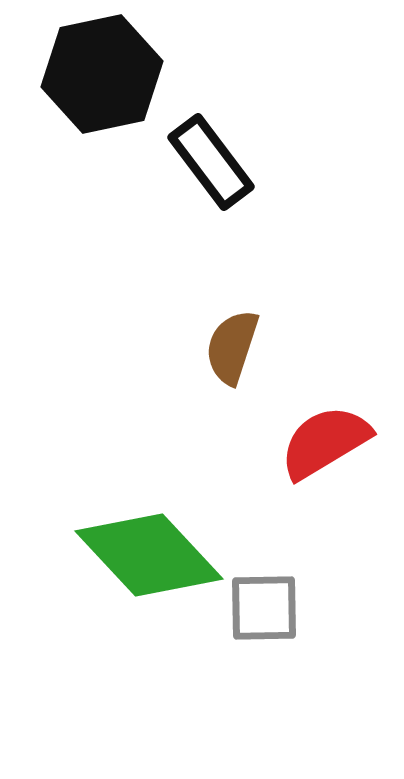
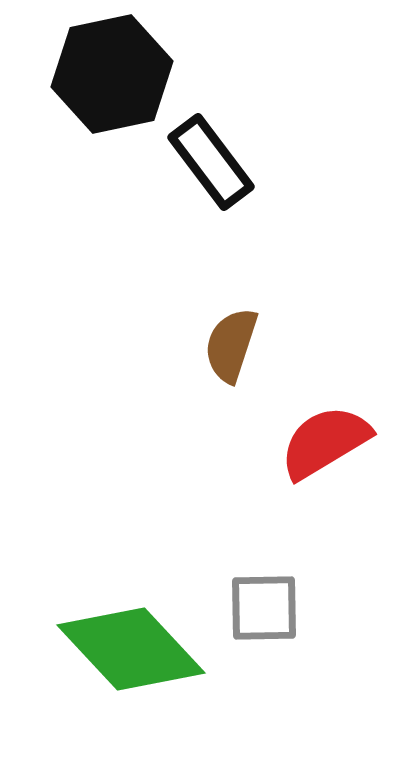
black hexagon: moved 10 px right
brown semicircle: moved 1 px left, 2 px up
green diamond: moved 18 px left, 94 px down
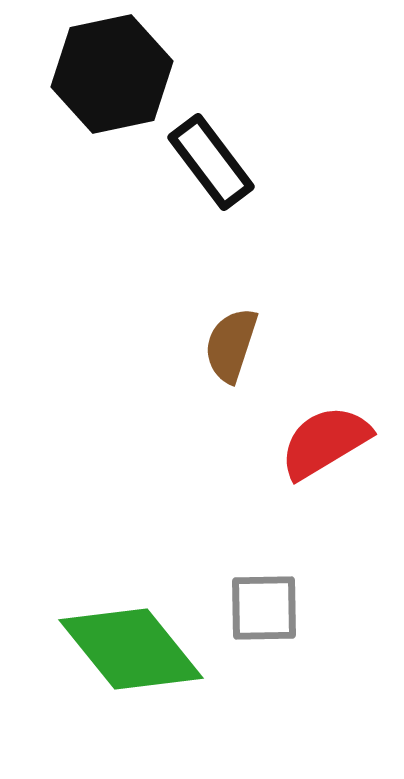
green diamond: rotated 4 degrees clockwise
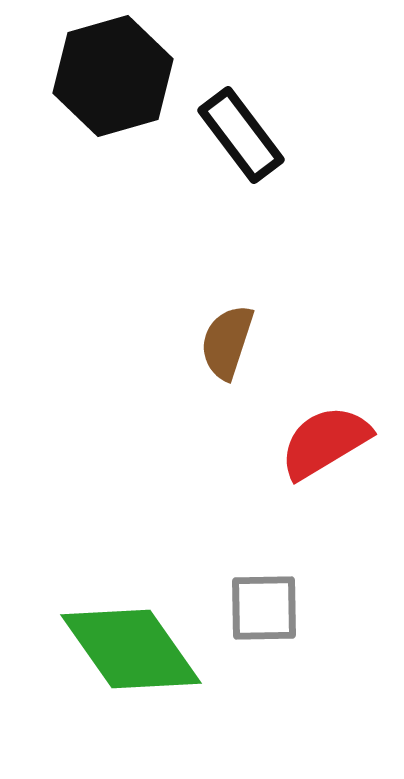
black hexagon: moved 1 px right, 2 px down; rotated 4 degrees counterclockwise
black rectangle: moved 30 px right, 27 px up
brown semicircle: moved 4 px left, 3 px up
green diamond: rotated 4 degrees clockwise
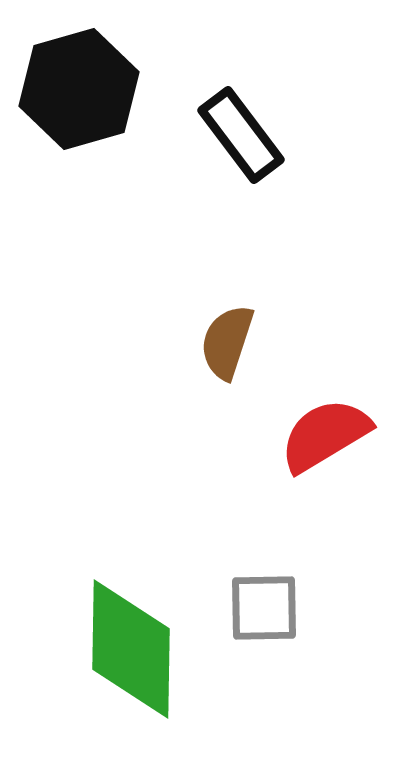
black hexagon: moved 34 px left, 13 px down
red semicircle: moved 7 px up
green diamond: rotated 36 degrees clockwise
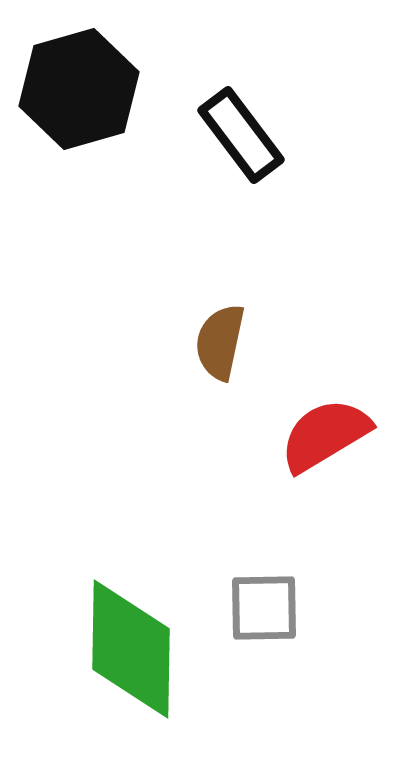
brown semicircle: moved 7 px left; rotated 6 degrees counterclockwise
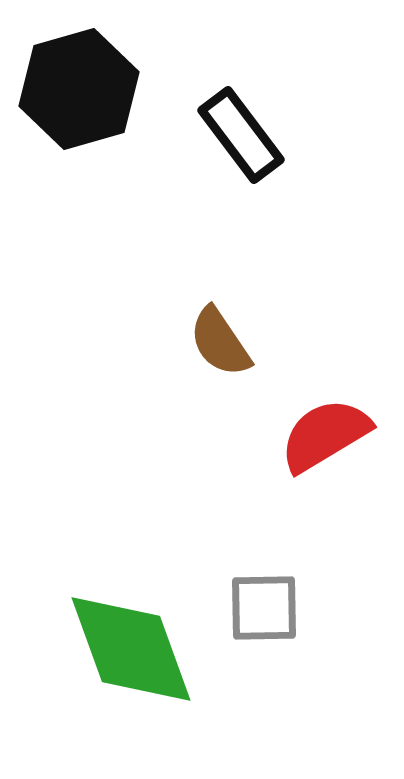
brown semicircle: rotated 46 degrees counterclockwise
green diamond: rotated 21 degrees counterclockwise
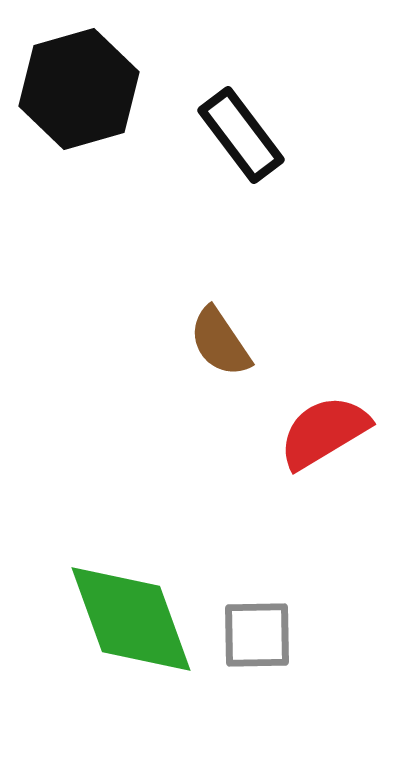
red semicircle: moved 1 px left, 3 px up
gray square: moved 7 px left, 27 px down
green diamond: moved 30 px up
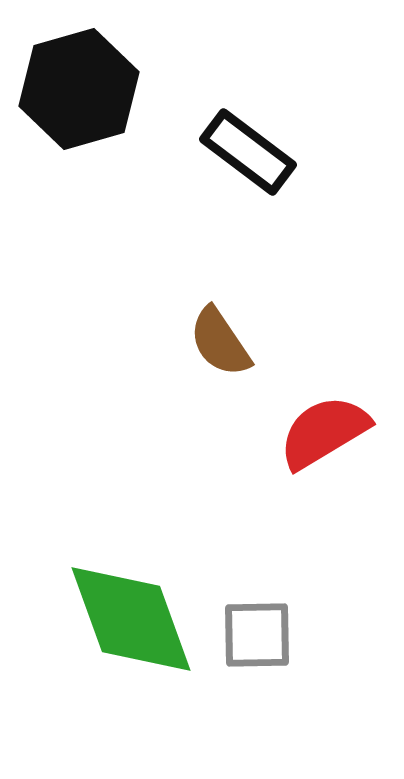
black rectangle: moved 7 px right, 17 px down; rotated 16 degrees counterclockwise
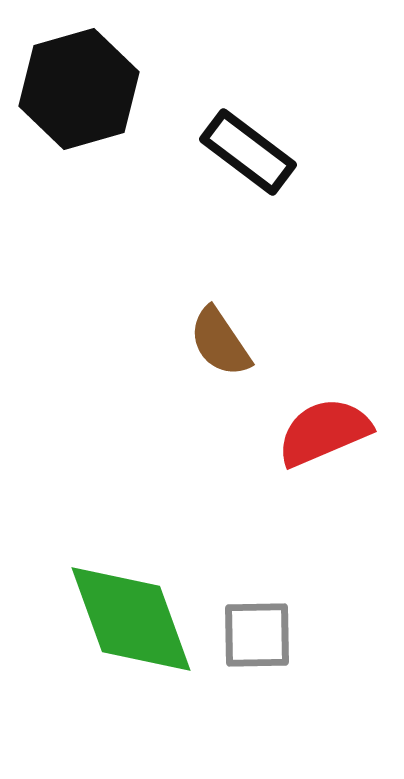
red semicircle: rotated 8 degrees clockwise
